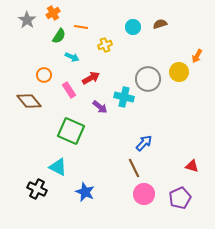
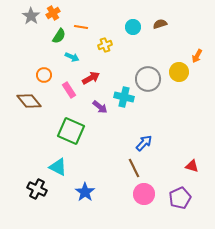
gray star: moved 4 px right, 4 px up
blue star: rotated 12 degrees clockwise
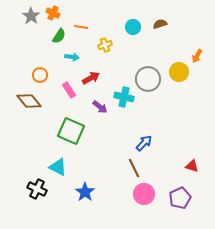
orange cross: rotated 32 degrees counterclockwise
cyan arrow: rotated 16 degrees counterclockwise
orange circle: moved 4 px left
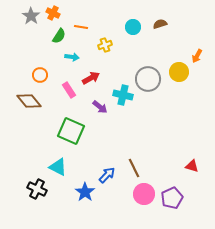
cyan cross: moved 1 px left, 2 px up
blue arrow: moved 37 px left, 32 px down
purple pentagon: moved 8 px left
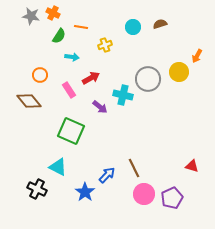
gray star: rotated 24 degrees counterclockwise
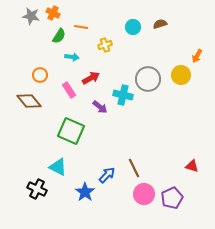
yellow circle: moved 2 px right, 3 px down
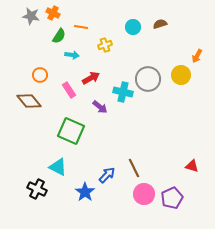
cyan arrow: moved 2 px up
cyan cross: moved 3 px up
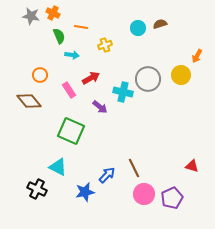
cyan circle: moved 5 px right, 1 px down
green semicircle: rotated 56 degrees counterclockwise
blue star: rotated 24 degrees clockwise
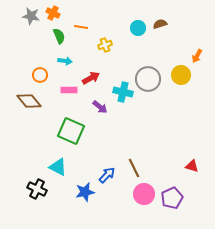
cyan arrow: moved 7 px left, 6 px down
pink rectangle: rotated 56 degrees counterclockwise
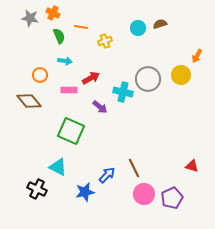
gray star: moved 1 px left, 2 px down
yellow cross: moved 4 px up
